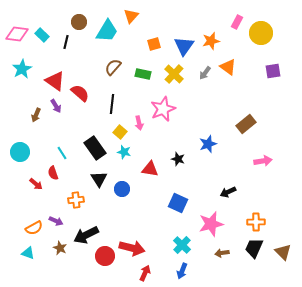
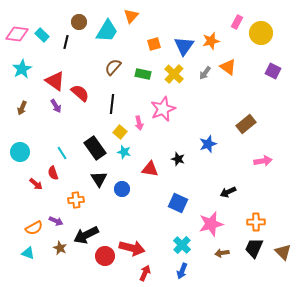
purple square at (273, 71): rotated 35 degrees clockwise
brown arrow at (36, 115): moved 14 px left, 7 px up
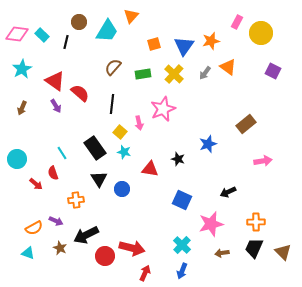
green rectangle at (143, 74): rotated 21 degrees counterclockwise
cyan circle at (20, 152): moved 3 px left, 7 px down
blue square at (178, 203): moved 4 px right, 3 px up
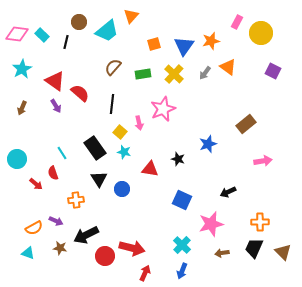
cyan trapezoid at (107, 31): rotated 20 degrees clockwise
orange cross at (256, 222): moved 4 px right
brown star at (60, 248): rotated 16 degrees counterclockwise
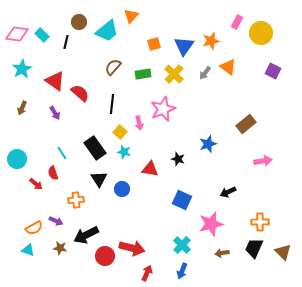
purple arrow at (56, 106): moved 1 px left, 7 px down
cyan triangle at (28, 253): moved 3 px up
red arrow at (145, 273): moved 2 px right
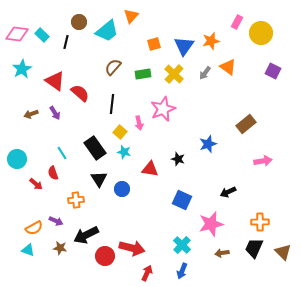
brown arrow at (22, 108): moved 9 px right, 6 px down; rotated 48 degrees clockwise
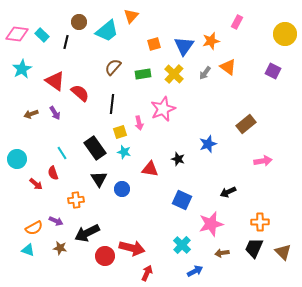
yellow circle at (261, 33): moved 24 px right, 1 px down
yellow square at (120, 132): rotated 32 degrees clockwise
black arrow at (86, 235): moved 1 px right, 2 px up
blue arrow at (182, 271): moved 13 px right; rotated 140 degrees counterclockwise
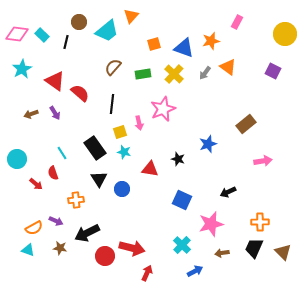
blue triangle at (184, 46): moved 2 px down; rotated 45 degrees counterclockwise
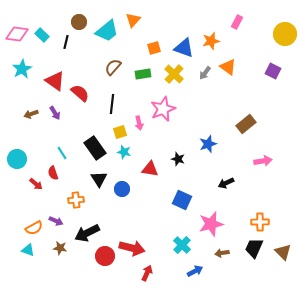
orange triangle at (131, 16): moved 2 px right, 4 px down
orange square at (154, 44): moved 4 px down
black arrow at (228, 192): moved 2 px left, 9 px up
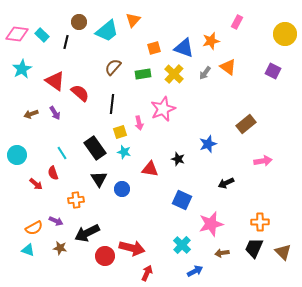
cyan circle at (17, 159): moved 4 px up
